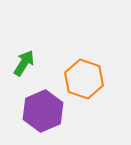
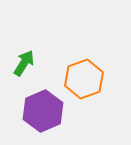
orange hexagon: rotated 21 degrees clockwise
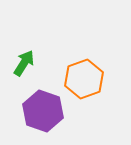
purple hexagon: rotated 18 degrees counterclockwise
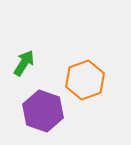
orange hexagon: moved 1 px right, 1 px down
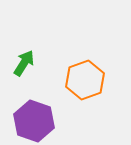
purple hexagon: moved 9 px left, 10 px down
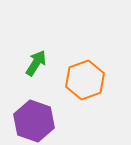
green arrow: moved 12 px right
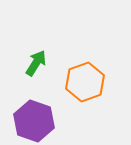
orange hexagon: moved 2 px down
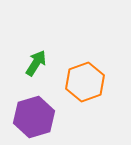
purple hexagon: moved 4 px up; rotated 24 degrees clockwise
